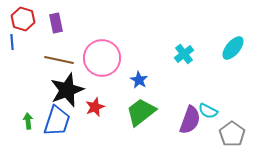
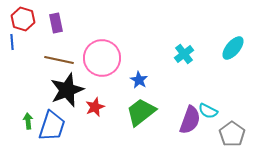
blue trapezoid: moved 5 px left, 5 px down
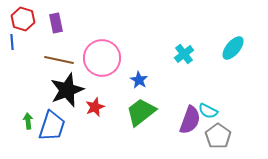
gray pentagon: moved 14 px left, 2 px down
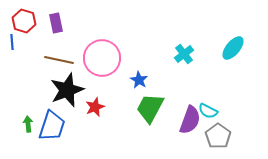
red hexagon: moved 1 px right, 2 px down
green trapezoid: moved 9 px right, 4 px up; rotated 24 degrees counterclockwise
green arrow: moved 3 px down
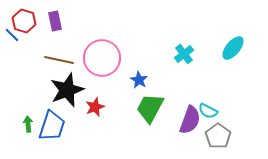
purple rectangle: moved 1 px left, 2 px up
blue line: moved 7 px up; rotated 42 degrees counterclockwise
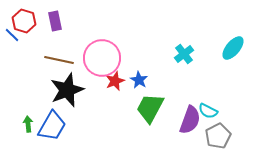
red star: moved 20 px right, 26 px up
blue trapezoid: rotated 12 degrees clockwise
gray pentagon: rotated 10 degrees clockwise
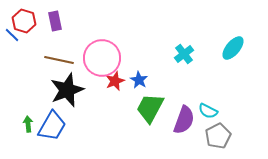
purple semicircle: moved 6 px left
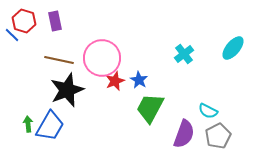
purple semicircle: moved 14 px down
blue trapezoid: moved 2 px left
